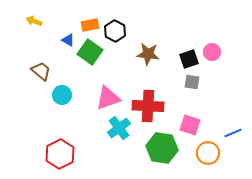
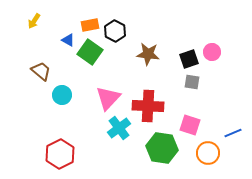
yellow arrow: rotated 77 degrees counterclockwise
pink triangle: rotated 28 degrees counterclockwise
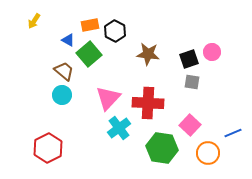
green square: moved 1 px left, 2 px down; rotated 15 degrees clockwise
brown trapezoid: moved 23 px right
red cross: moved 3 px up
pink square: rotated 25 degrees clockwise
red hexagon: moved 12 px left, 6 px up
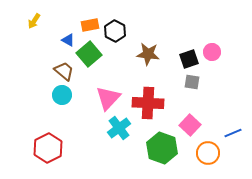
green hexagon: rotated 12 degrees clockwise
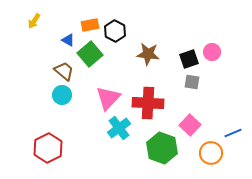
green square: moved 1 px right
orange circle: moved 3 px right
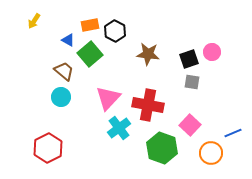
cyan circle: moved 1 px left, 2 px down
red cross: moved 2 px down; rotated 8 degrees clockwise
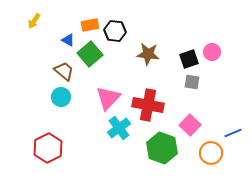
black hexagon: rotated 20 degrees counterclockwise
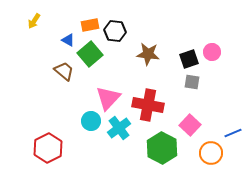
cyan circle: moved 30 px right, 24 px down
green hexagon: rotated 8 degrees clockwise
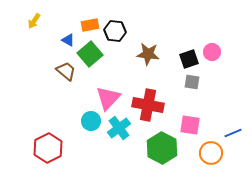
brown trapezoid: moved 2 px right
pink square: rotated 35 degrees counterclockwise
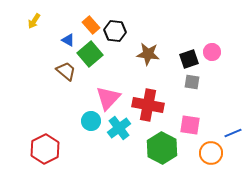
orange rectangle: moved 1 px right; rotated 60 degrees clockwise
red hexagon: moved 3 px left, 1 px down
